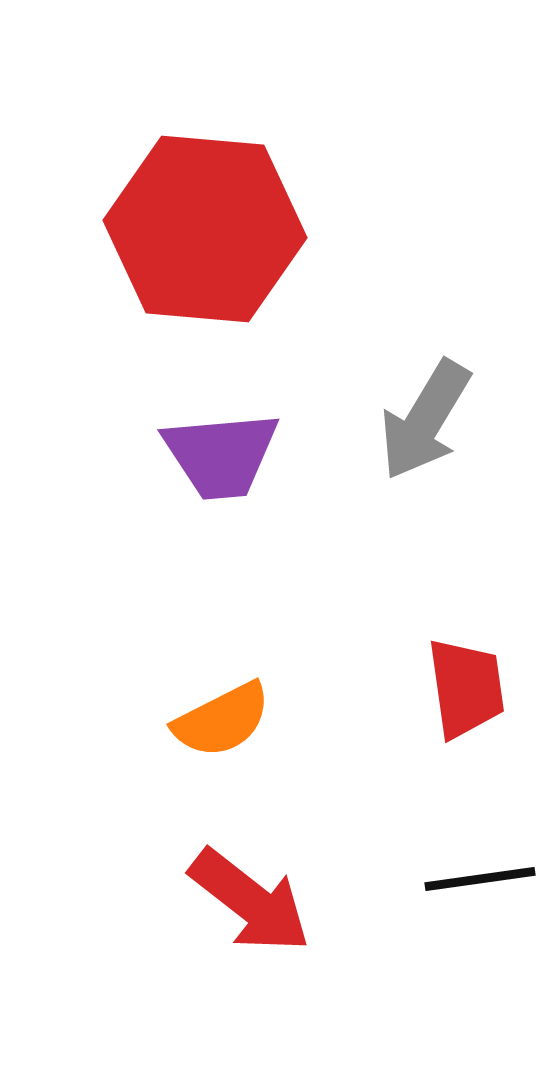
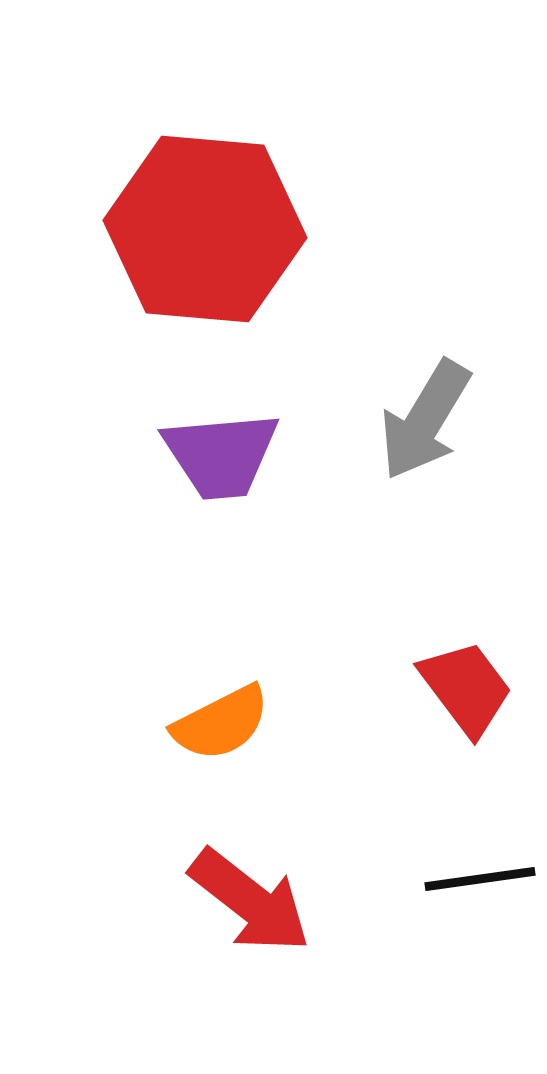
red trapezoid: rotated 29 degrees counterclockwise
orange semicircle: moved 1 px left, 3 px down
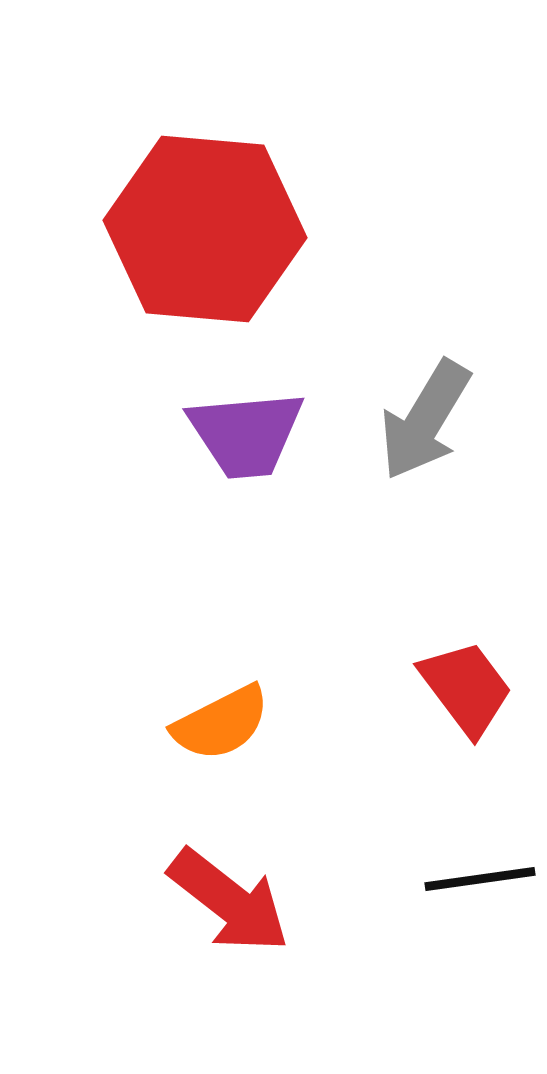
purple trapezoid: moved 25 px right, 21 px up
red arrow: moved 21 px left
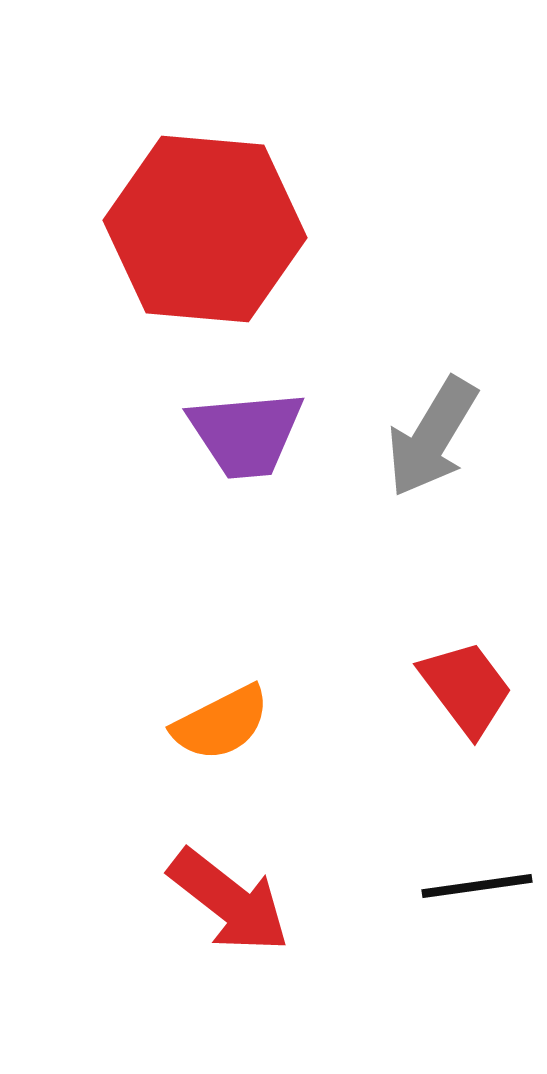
gray arrow: moved 7 px right, 17 px down
black line: moved 3 px left, 7 px down
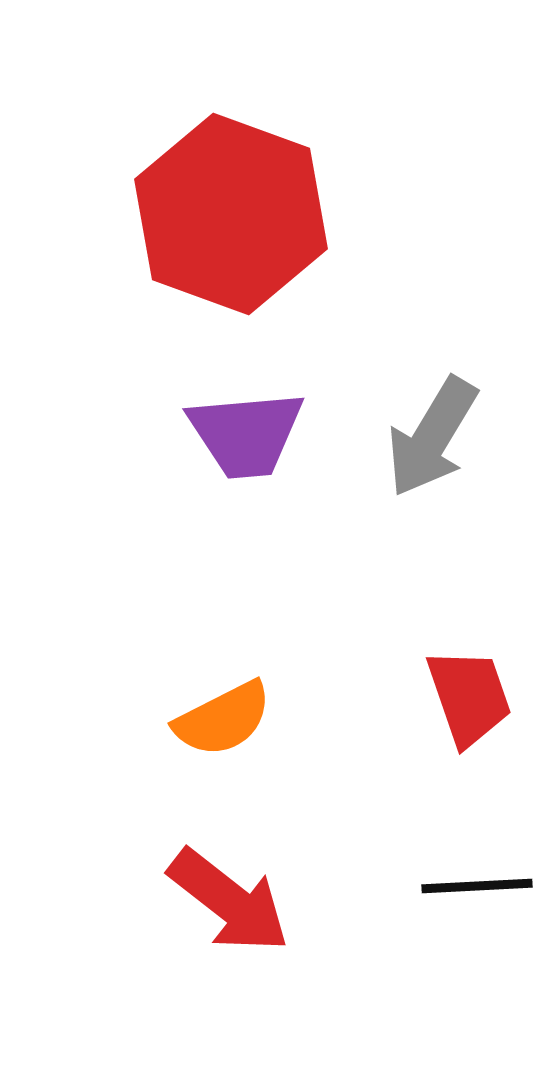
red hexagon: moved 26 px right, 15 px up; rotated 15 degrees clockwise
red trapezoid: moved 3 px right, 9 px down; rotated 18 degrees clockwise
orange semicircle: moved 2 px right, 4 px up
black line: rotated 5 degrees clockwise
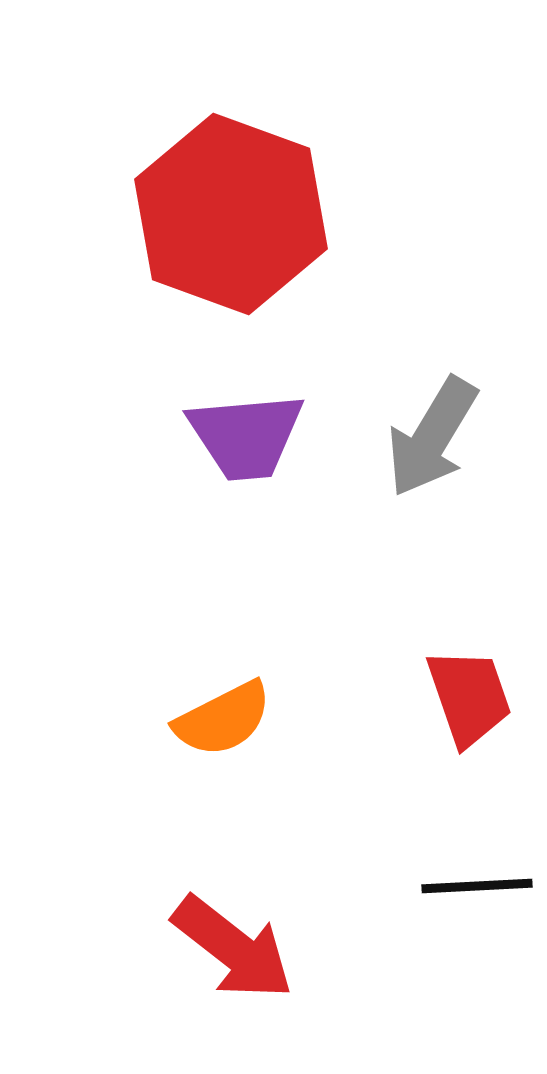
purple trapezoid: moved 2 px down
red arrow: moved 4 px right, 47 px down
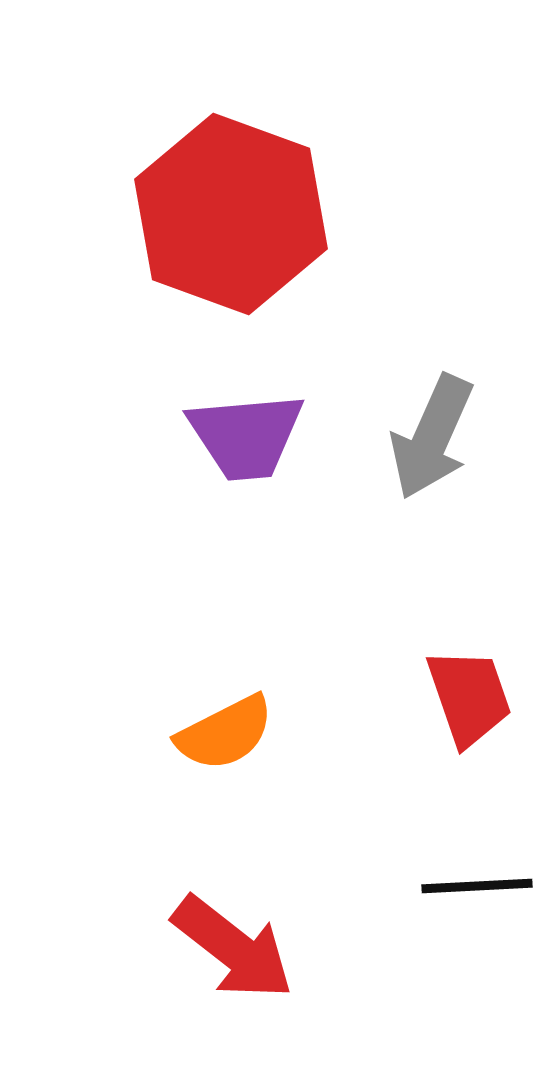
gray arrow: rotated 7 degrees counterclockwise
orange semicircle: moved 2 px right, 14 px down
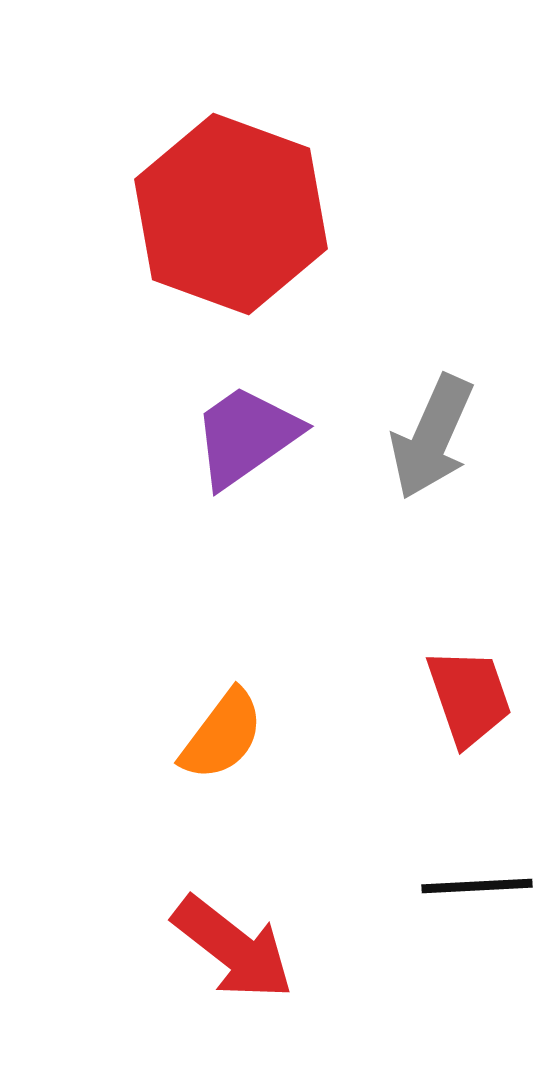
purple trapezoid: rotated 150 degrees clockwise
orange semicircle: moved 3 px left, 2 px down; rotated 26 degrees counterclockwise
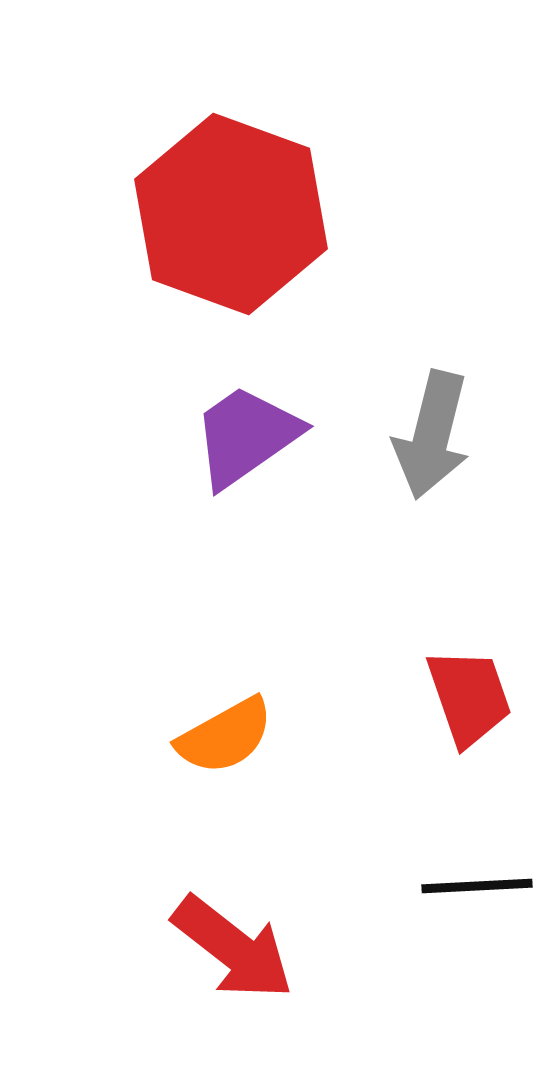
gray arrow: moved 2 px up; rotated 10 degrees counterclockwise
orange semicircle: moved 3 px right, 1 px down; rotated 24 degrees clockwise
